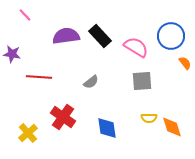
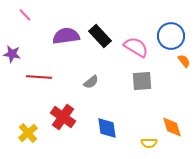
orange semicircle: moved 1 px left, 2 px up
yellow semicircle: moved 25 px down
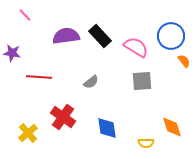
purple star: moved 1 px up
yellow semicircle: moved 3 px left
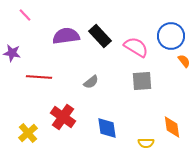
orange diamond: rotated 10 degrees clockwise
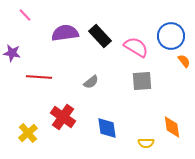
purple semicircle: moved 1 px left, 3 px up
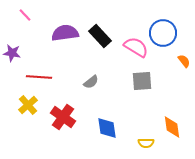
blue circle: moved 8 px left, 3 px up
yellow cross: moved 28 px up
